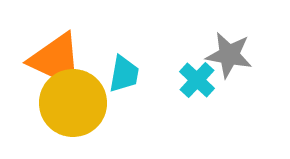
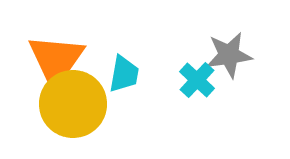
gray star: rotated 18 degrees counterclockwise
orange triangle: rotated 40 degrees clockwise
yellow circle: moved 1 px down
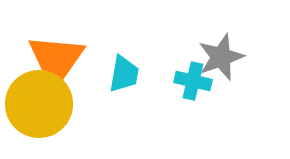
gray star: moved 8 px left, 2 px down; rotated 12 degrees counterclockwise
cyan cross: moved 4 px left, 1 px down; rotated 30 degrees counterclockwise
yellow circle: moved 34 px left
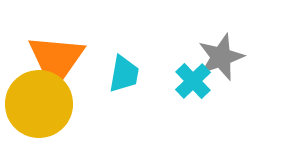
cyan cross: rotated 33 degrees clockwise
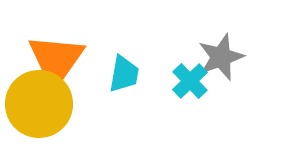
cyan cross: moved 3 px left
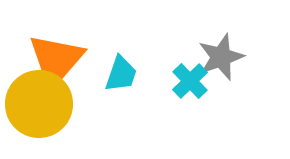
orange triangle: rotated 6 degrees clockwise
cyan trapezoid: moved 3 px left; rotated 9 degrees clockwise
